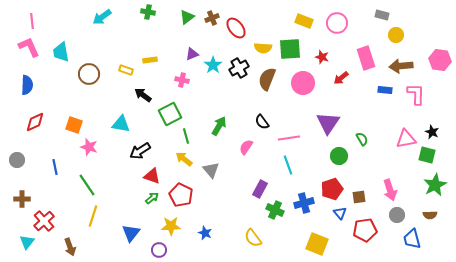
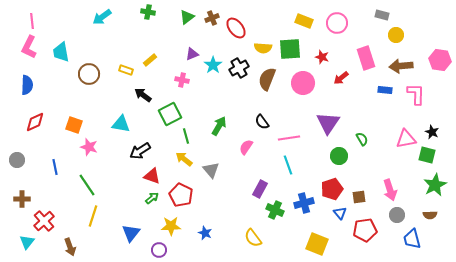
pink L-shape at (29, 47): rotated 130 degrees counterclockwise
yellow rectangle at (150, 60): rotated 32 degrees counterclockwise
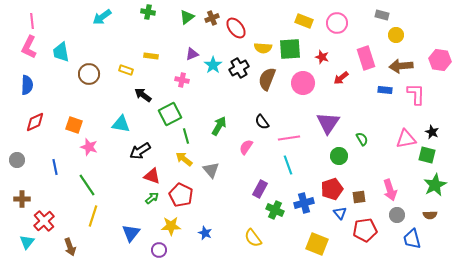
yellow rectangle at (150, 60): moved 1 px right, 4 px up; rotated 48 degrees clockwise
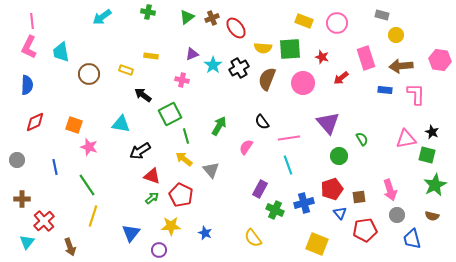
purple triangle at (328, 123): rotated 15 degrees counterclockwise
brown semicircle at (430, 215): moved 2 px right, 1 px down; rotated 16 degrees clockwise
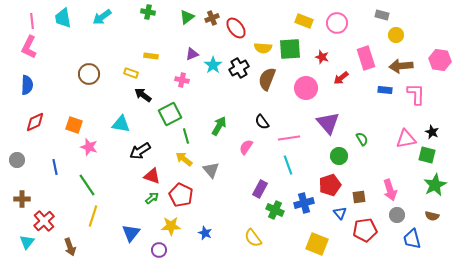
cyan trapezoid at (61, 52): moved 2 px right, 34 px up
yellow rectangle at (126, 70): moved 5 px right, 3 px down
pink circle at (303, 83): moved 3 px right, 5 px down
red pentagon at (332, 189): moved 2 px left, 4 px up
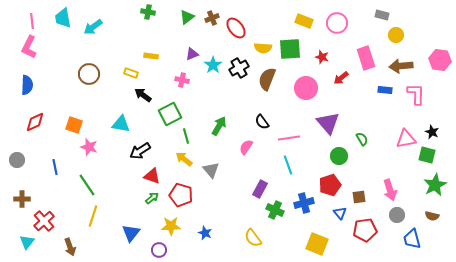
cyan arrow at (102, 17): moved 9 px left, 10 px down
red pentagon at (181, 195): rotated 10 degrees counterclockwise
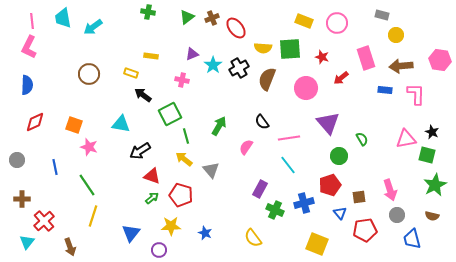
cyan line at (288, 165): rotated 18 degrees counterclockwise
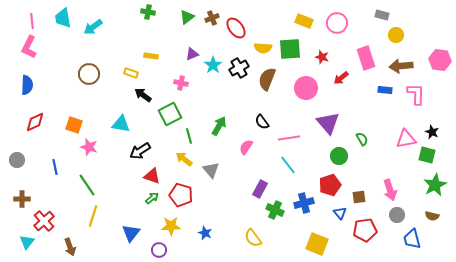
pink cross at (182, 80): moved 1 px left, 3 px down
green line at (186, 136): moved 3 px right
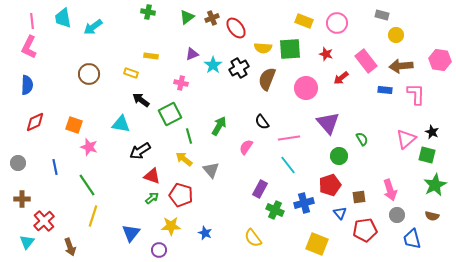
red star at (322, 57): moved 4 px right, 3 px up
pink rectangle at (366, 58): moved 3 px down; rotated 20 degrees counterclockwise
black arrow at (143, 95): moved 2 px left, 5 px down
pink triangle at (406, 139): rotated 30 degrees counterclockwise
gray circle at (17, 160): moved 1 px right, 3 px down
